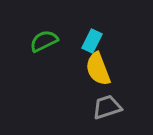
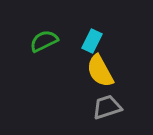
yellow semicircle: moved 2 px right, 2 px down; rotated 8 degrees counterclockwise
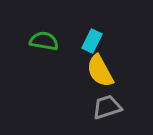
green semicircle: rotated 36 degrees clockwise
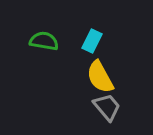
yellow semicircle: moved 6 px down
gray trapezoid: rotated 68 degrees clockwise
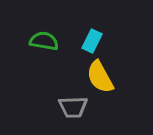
gray trapezoid: moved 34 px left; rotated 128 degrees clockwise
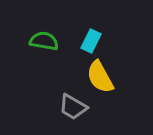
cyan rectangle: moved 1 px left
gray trapezoid: rotated 32 degrees clockwise
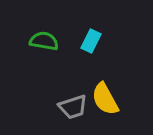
yellow semicircle: moved 5 px right, 22 px down
gray trapezoid: rotated 48 degrees counterclockwise
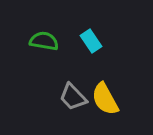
cyan rectangle: rotated 60 degrees counterclockwise
gray trapezoid: moved 10 px up; rotated 64 degrees clockwise
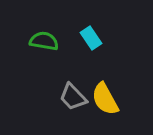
cyan rectangle: moved 3 px up
